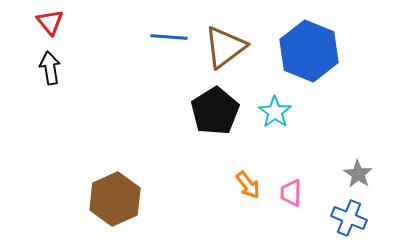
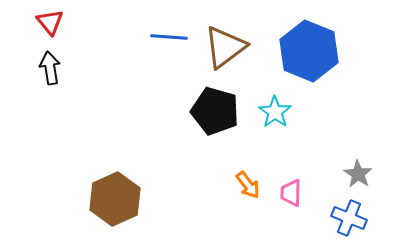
black pentagon: rotated 24 degrees counterclockwise
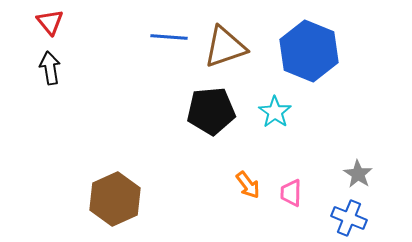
brown triangle: rotated 18 degrees clockwise
black pentagon: moved 4 px left; rotated 21 degrees counterclockwise
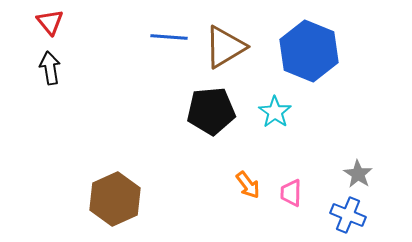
brown triangle: rotated 12 degrees counterclockwise
blue cross: moved 1 px left, 3 px up
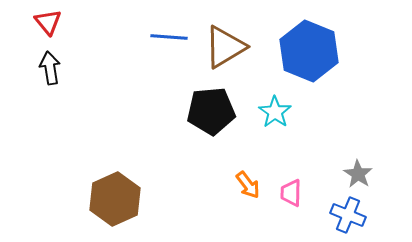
red triangle: moved 2 px left
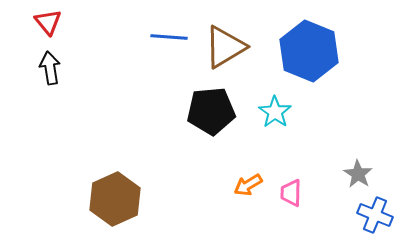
orange arrow: rotated 96 degrees clockwise
blue cross: moved 27 px right
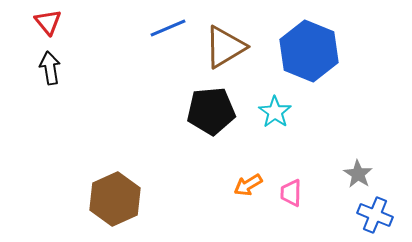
blue line: moved 1 px left, 9 px up; rotated 27 degrees counterclockwise
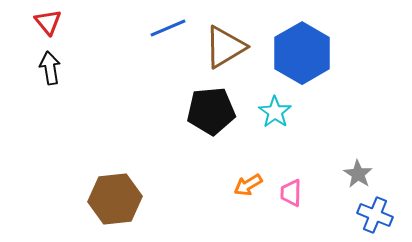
blue hexagon: moved 7 px left, 2 px down; rotated 8 degrees clockwise
brown hexagon: rotated 18 degrees clockwise
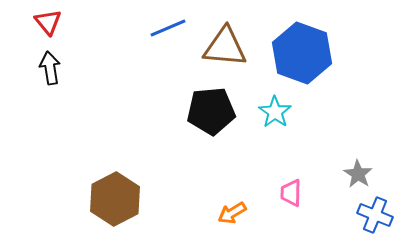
brown triangle: rotated 36 degrees clockwise
blue hexagon: rotated 10 degrees counterclockwise
orange arrow: moved 16 px left, 28 px down
brown hexagon: rotated 21 degrees counterclockwise
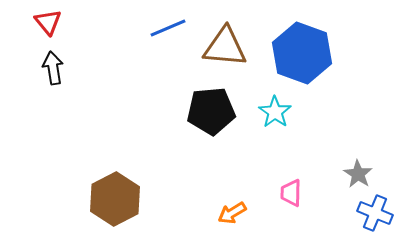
black arrow: moved 3 px right
blue cross: moved 2 px up
